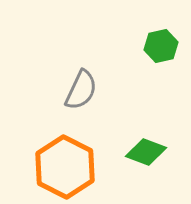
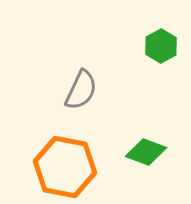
green hexagon: rotated 16 degrees counterclockwise
orange hexagon: rotated 16 degrees counterclockwise
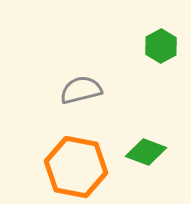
gray semicircle: rotated 129 degrees counterclockwise
orange hexagon: moved 11 px right
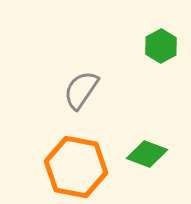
gray semicircle: rotated 42 degrees counterclockwise
green diamond: moved 1 px right, 2 px down
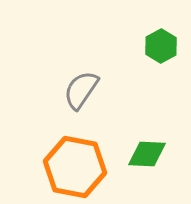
green diamond: rotated 18 degrees counterclockwise
orange hexagon: moved 1 px left
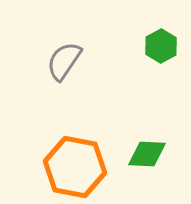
gray semicircle: moved 17 px left, 29 px up
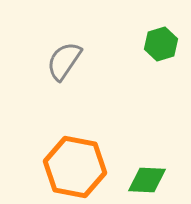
green hexagon: moved 2 px up; rotated 12 degrees clockwise
green diamond: moved 26 px down
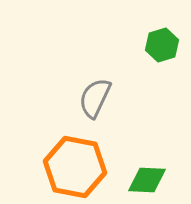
green hexagon: moved 1 px right, 1 px down
gray semicircle: moved 31 px right, 37 px down; rotated 9 degrees counterclockwise
